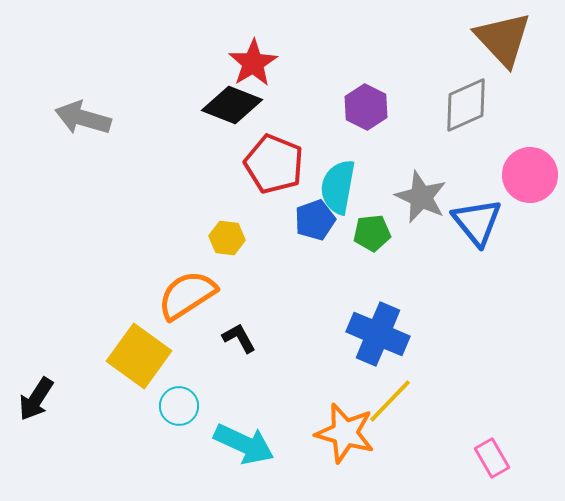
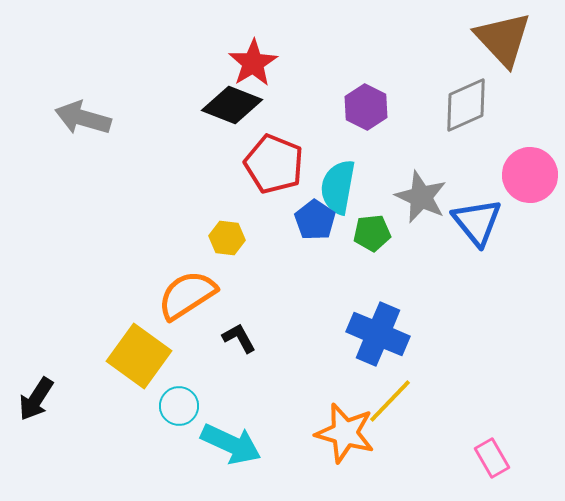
blue pentagon: rotated 18 degrees counterclockwise
cyan arrow: moved 13 px left
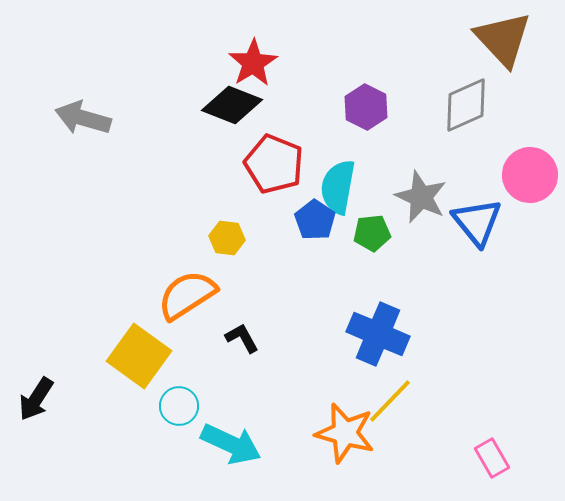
black L-shape: moved 3 px right
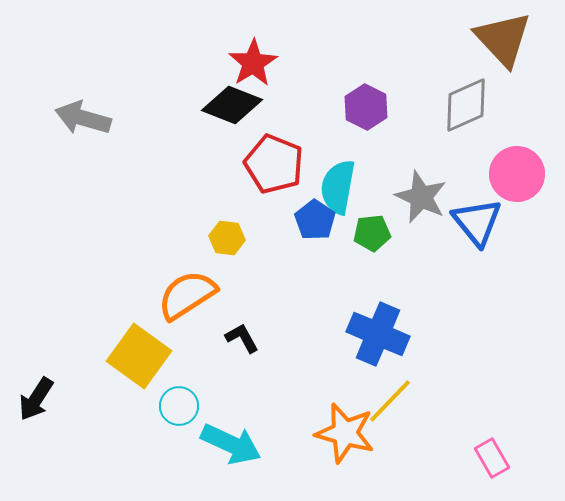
pink circle: moved 13 px left, 1 px up
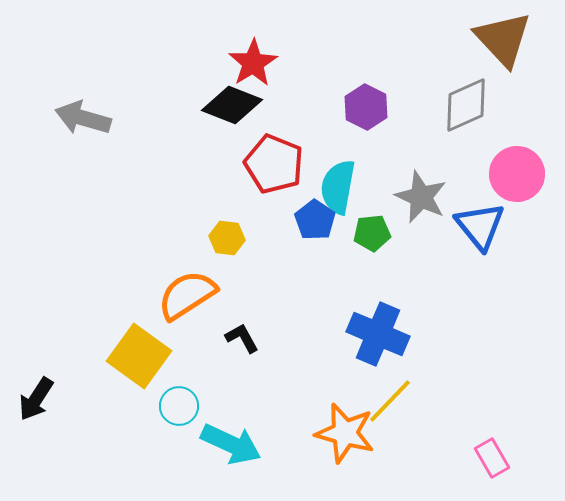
blue triangle: moved 3 px right, 4 px down
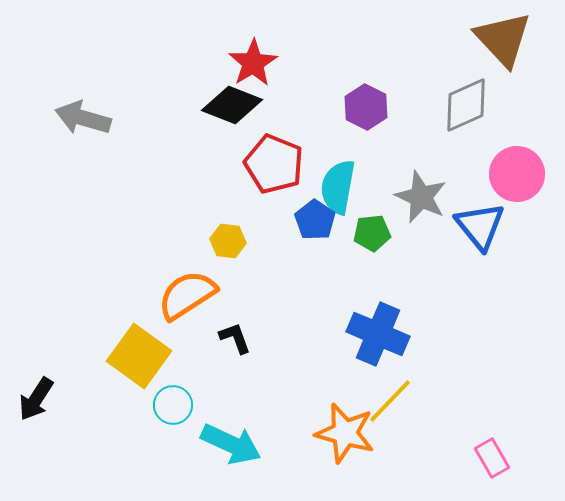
yellow hexagon: moved 1 px right, 3 px down
black L-shape: moved 7 px left; rotated 9 degrees clockwise
cyan circle: moved 6 px left, 1 px up
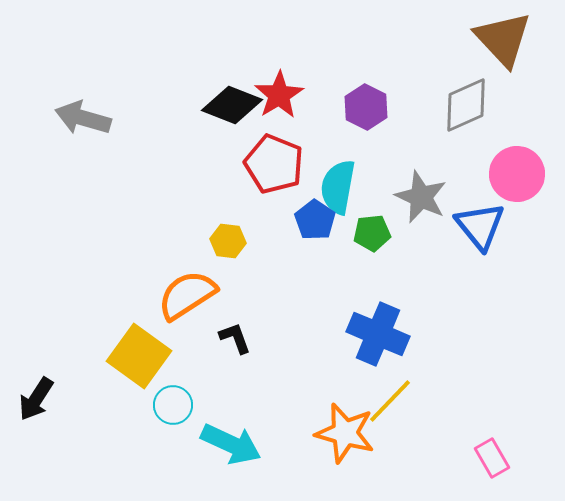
red star: moved 26 px right, 32 px down
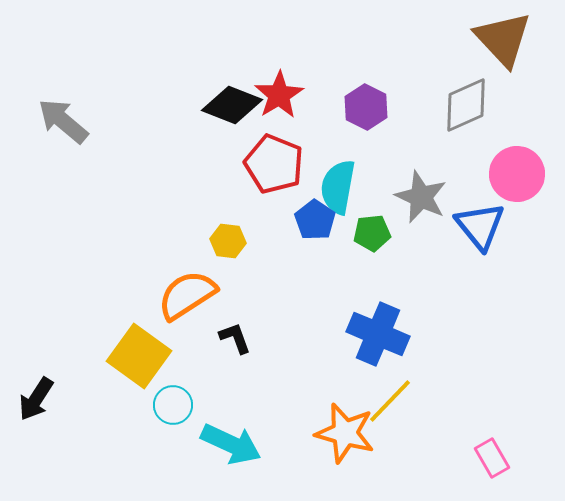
gray arrow: moved 20 px left, 3 px down; rotated 24 degrees clockwise
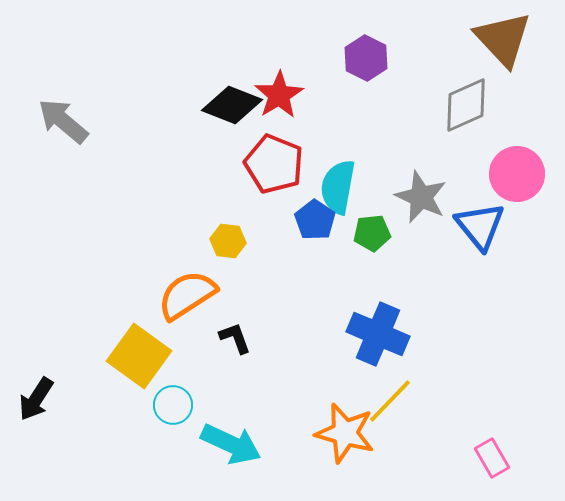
purple hexagon: moved 49 px up
